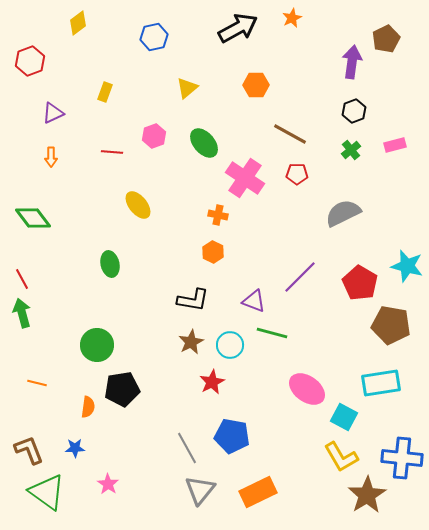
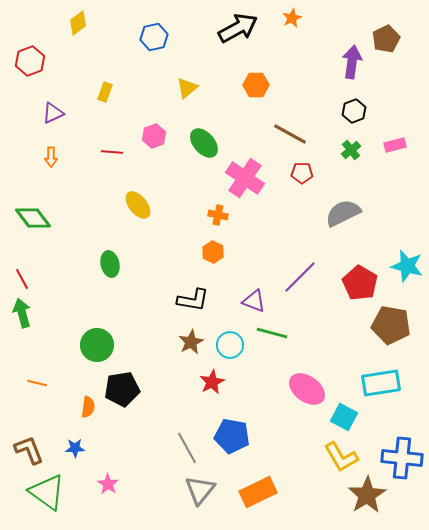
red pentagon at (297, 174): moved 5 px right, 1 px up
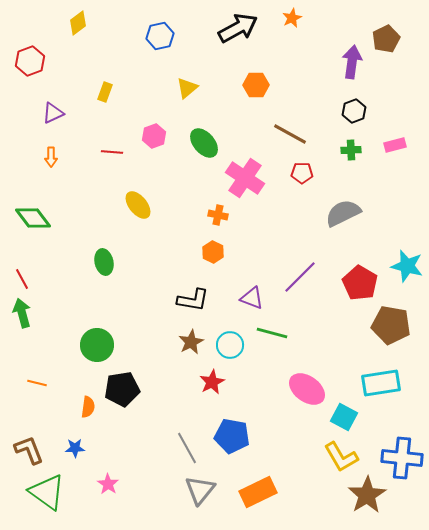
blue hexagon at (154, 37): moved 6 px right, 1 px up
green cross at (351, 150): rotated 36 degrees clockwise
green ellipse at (110, 264): moved 6 px left, 2 px up
purple triangle at (254, 301): moved 2 px left, 3 px up
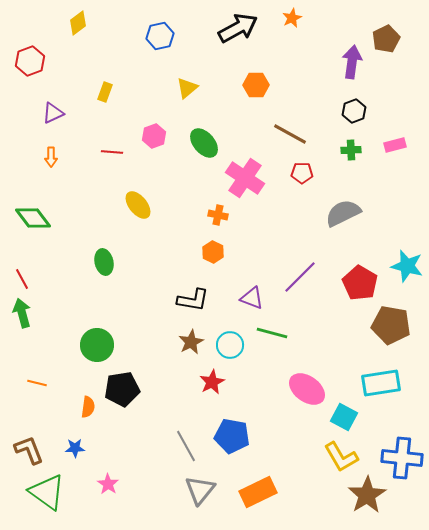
gray line at (187, 448): moved 1 px left, 2 px up
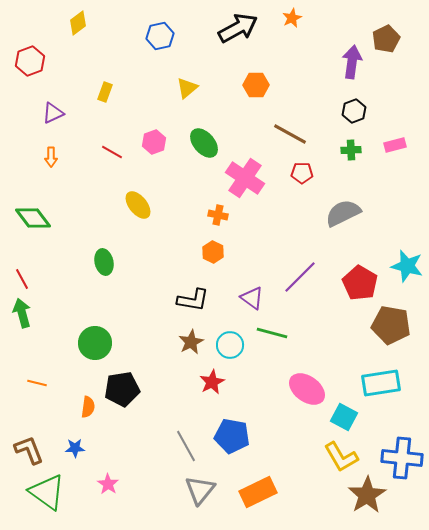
pink hexagon at (154, 136): moved 6 px down
red line at (112, 152): rotated 25 degrees clockwise
purple triangle at (252, 298): rotated 15 degrees clockwise
green circle at (97, 345): moved 2 px left, 2 px up
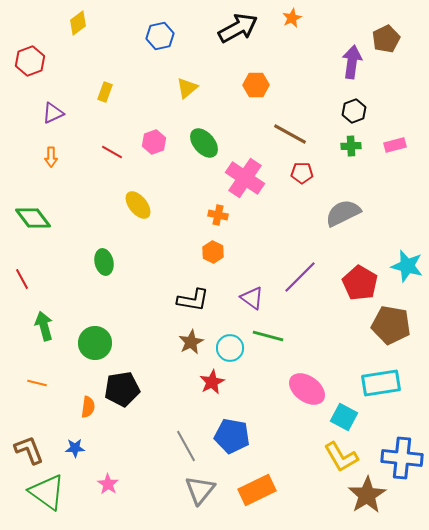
green cross at (351, 150): moved 4 px up
green arrow at (22, 313): moved 22 px right, 13 px down
green line at (272, 333): moved 4 px left, 3 px down
cyan circle at (230, 345): moved 3 px down
orange rectangle at (258, 492): moved 1 px left, 2 px up
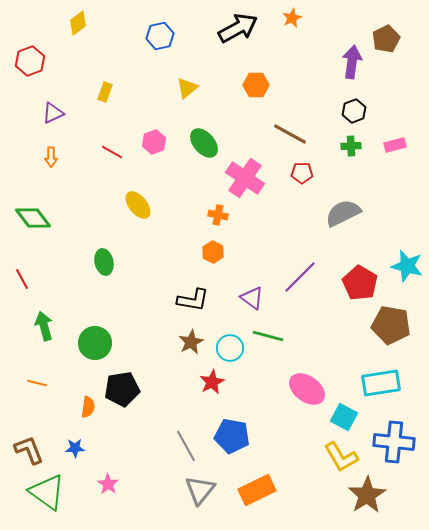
blue cross at (402, 458): moved 8 px left, 16 px up
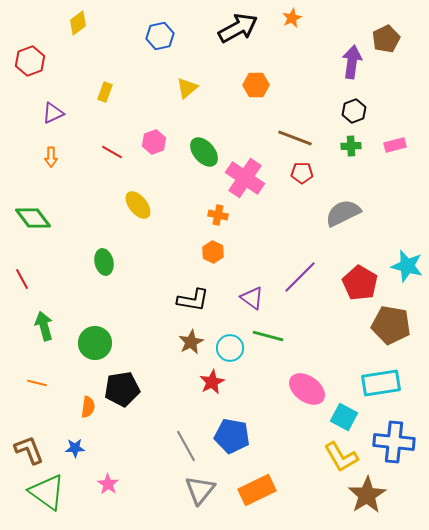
brown line at (290, 134): moved 5 px right, 4 px down; rotated 8 degrees counterclockwise
green ellipse at (204, 143): moved 9 px down
